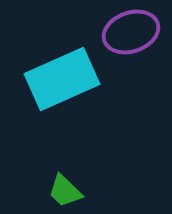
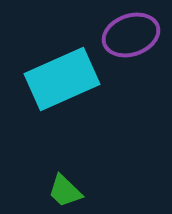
purple ellipse: moved 3 px down
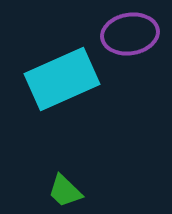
purple ellipse: moved 1 px left, 1 px up; rotated 10 degrees clockwise
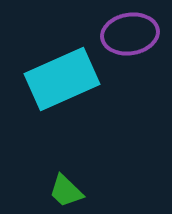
green trapezoid: moved 1 px right
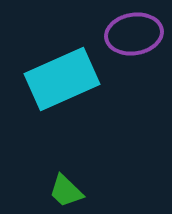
purple ellipse: moved 4 px right
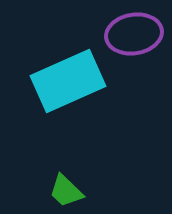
cyan rectangle: moved 6 px right, 2 px down
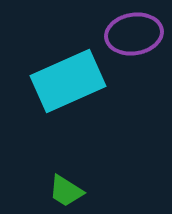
green trapezoid: rotated 12 degrees counterclockwise
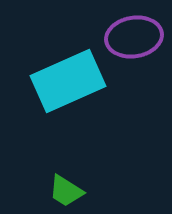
purple ellipse: moved 3 px down
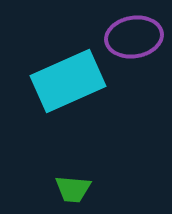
green trapezoid: moved 7 px right, 2 px up; rotated 27 degrees counterclockwise
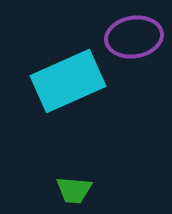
green trapezoid: moved 1 px right, 1 px down
